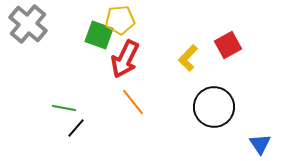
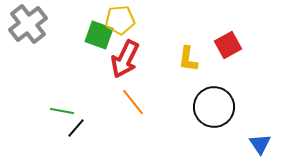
gray cross: rotated 12 degrees clockwise
yellow L-shape: moved 1 px down; rotated 36 degrees counterclockwise
green line: moved 2 px left, 3 px down
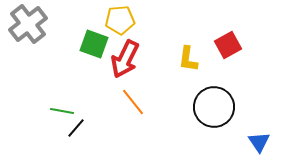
green square: moved 5 px left, 9 px down
blue triangle: moved 1 px left, 2 px up
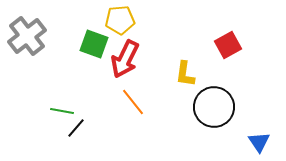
gray cross: moved 1 px left, 12 px down
yellow L-shape: moved 3 px left, 15 px down
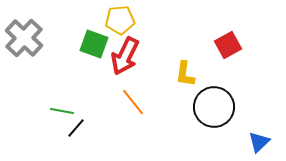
gray cross: moved 3 px left, 2 px down; rotated 9 degrees counterclockwise
red arrow: moved 3 px up
blue triangle: rotated 20 degrees clockwise
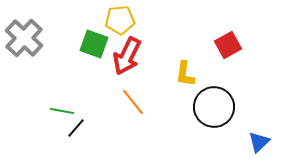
red arrow: moved 2 px right
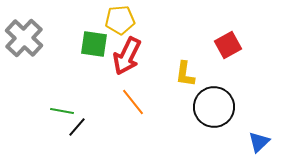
green square: rotated 12 degrees counterclockwise
black line: moved 1 px right, 1 px up
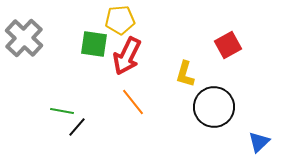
yellow L-shape: rotated 8 degrees clockwise
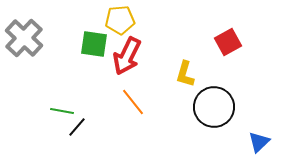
red square: moved 3 px up
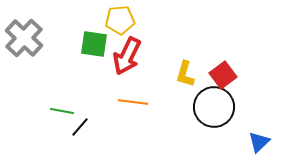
red square: moved 5 px left, 33 px down; rotated 8 degrees counterclockwise
orange line: rotated 44 degrees counterclockwise
black line: moved 3 px right
